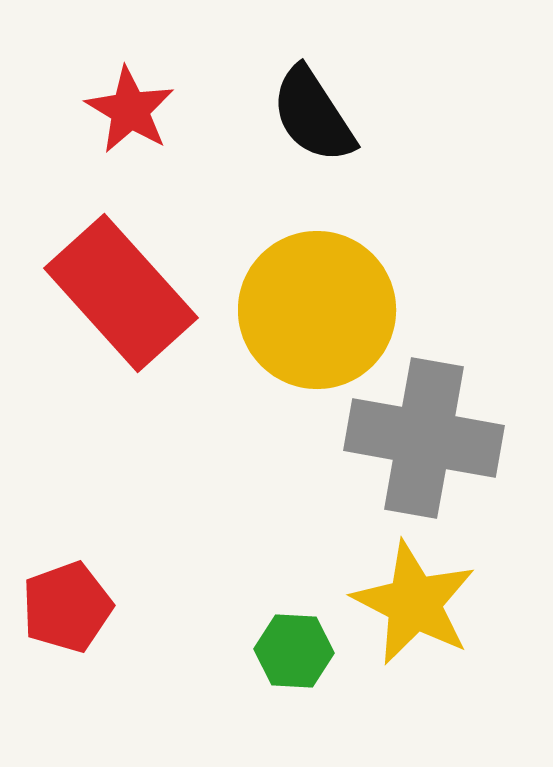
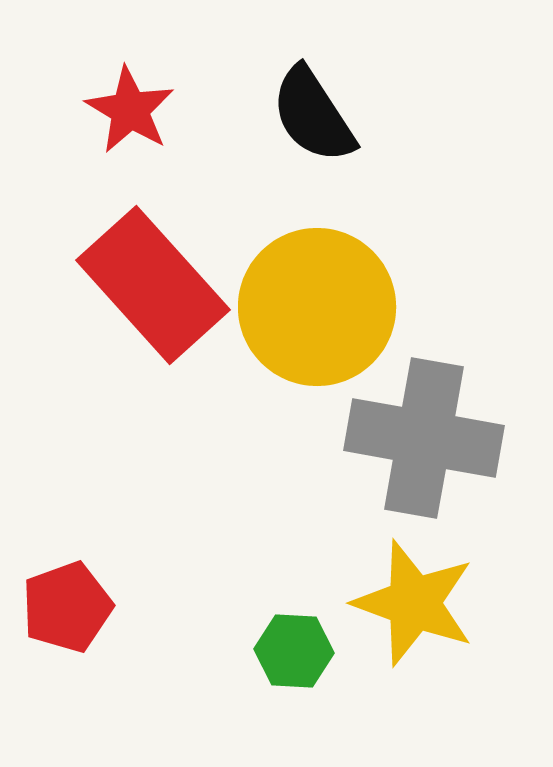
red rectangle: moved 32 px right, 8 px up
yellow circle: moved 3 px up
yellow star: rotated 7 degrees counterclockwise
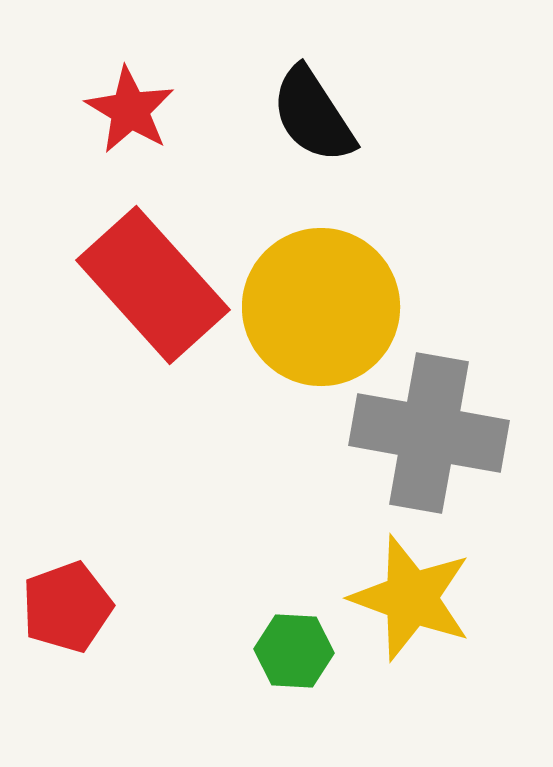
yellow circle: moved 4 px right
gray cross: moved 5 px right, 5 px up
yellow star: moved 3 px left, 5 px up
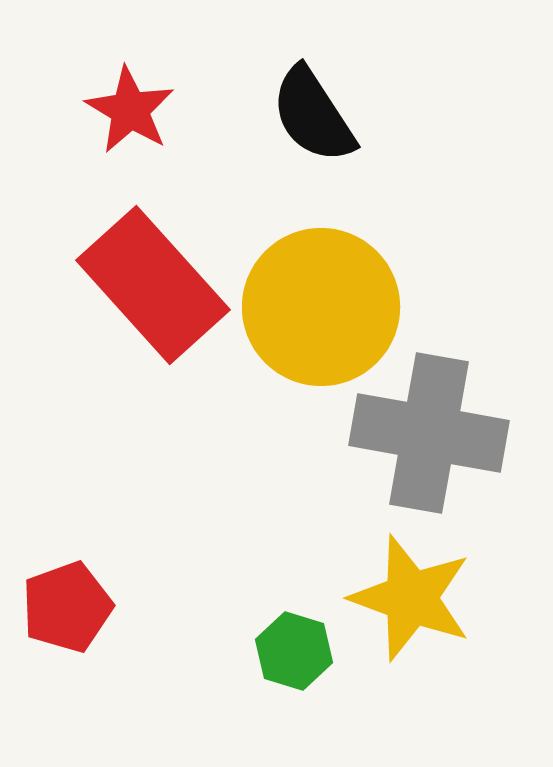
green hexagon: rotated 14 degrees clockwise
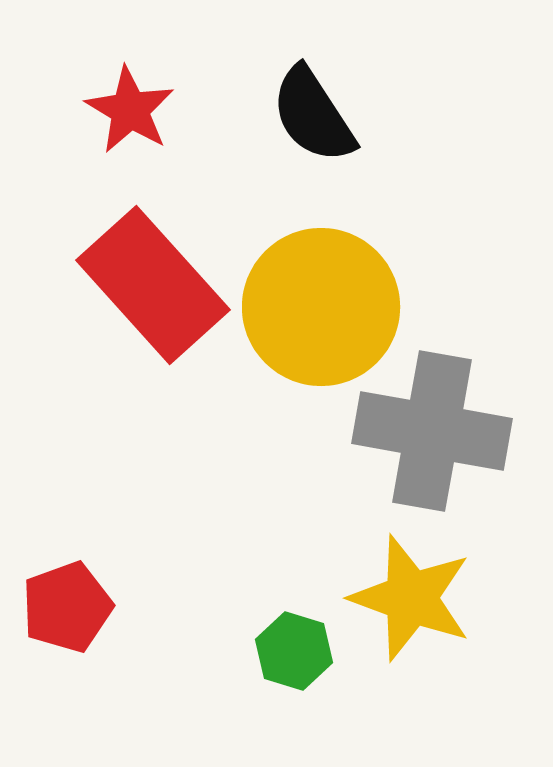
gray cross: moved 3 px right, 2 px up
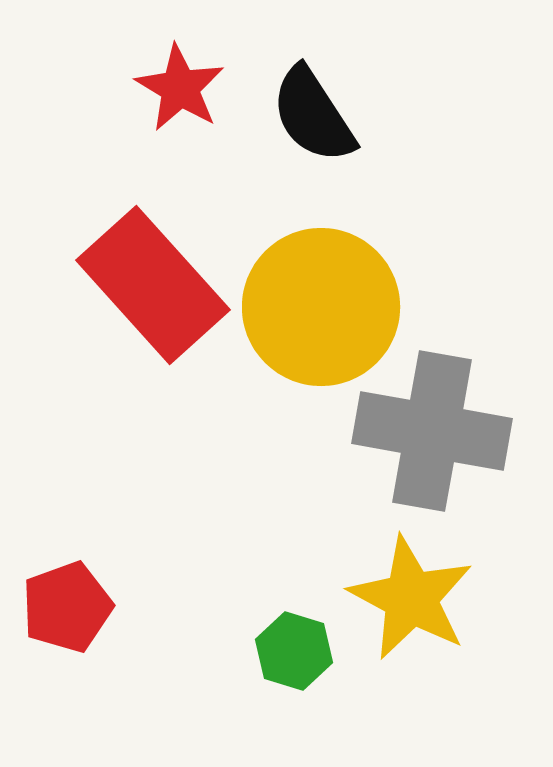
red star: moved 50 px right, 22 px up
yellow star: rotated 8 degrees clockwise
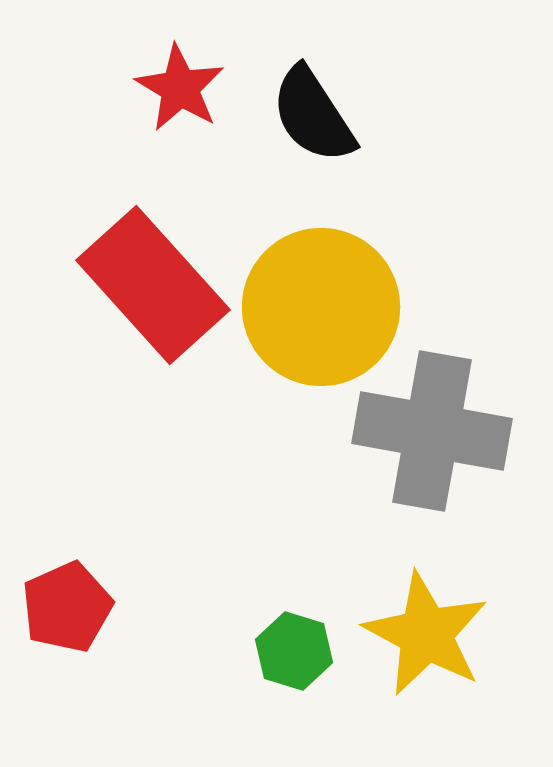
yellow star: moved 15 px right, 36 px down
red pentagon: rotated 4 degrees counterclockwise
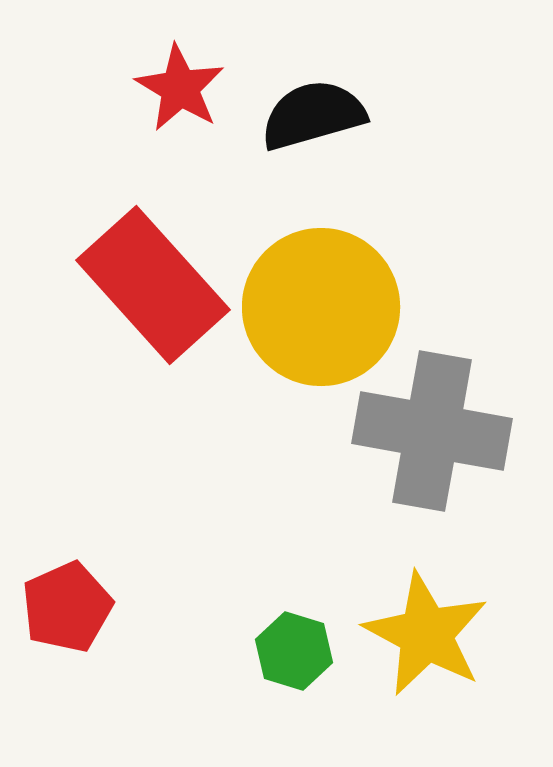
black semicircle: rotated 107 degrees clockwise
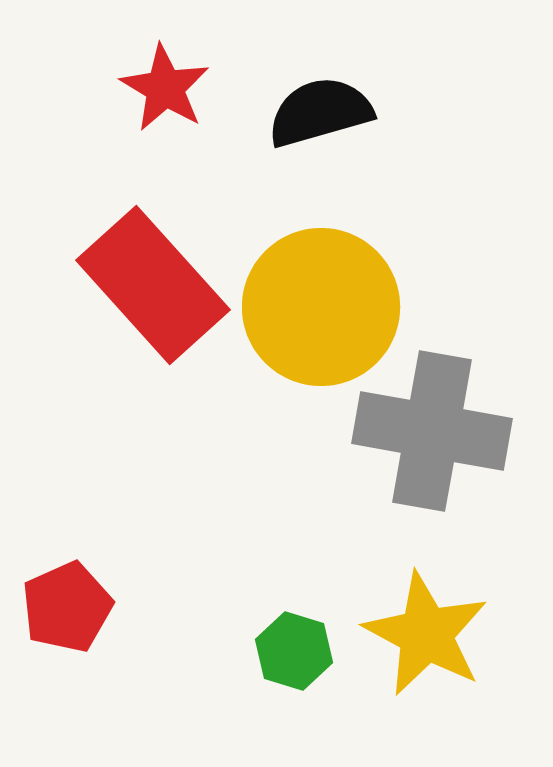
red star: moved 15 px left
black semicircle: moved 7 px right, 3 px up
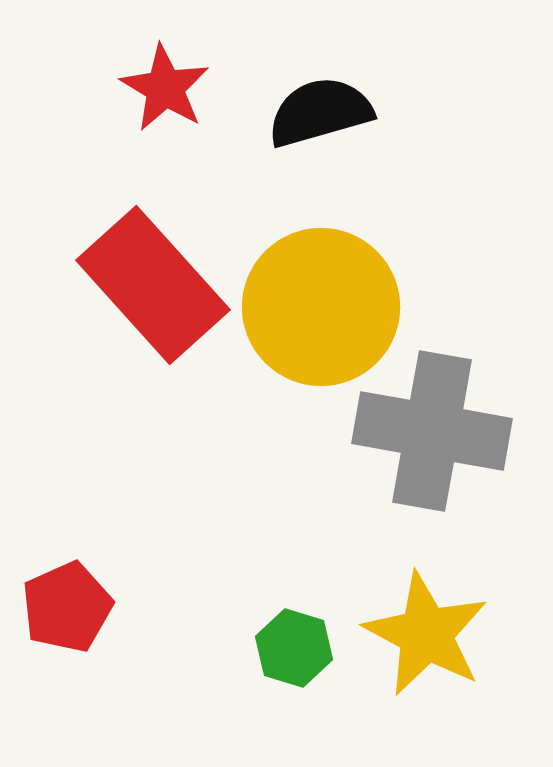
green hexagon: moved 3 px up
